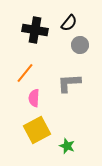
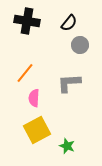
black cross: moved 8 px left, 9 px up
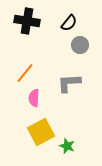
yellow square: moved 4 px right, 2 px down
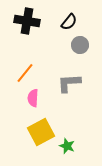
black semicircle: moved 1 px up
pink semicircle: moved 1 px left
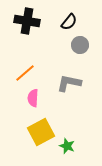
orange line: rotated 10 degrees clockwise
gray L-shape: rotated 15 degrees clockwise
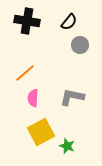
gray L-shape: moved 3 px right, 14 px down
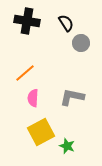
black semicircle: moved 3 px left, 1 px down; rotated 72 degrees counterclockwise
gray circle: moved 1 px right, 2 px up
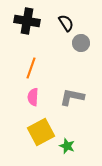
orange line: moved 6 px right, 5 px up; rotated 30 degrees counterclockwise
pink semicircle: moved 1 px up
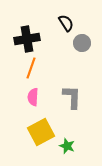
black cross: moved 18 px down; rotated 20 degrees counterclockwise
gray circle: moved 1 px right
gray L-shape: rotated 80 degrees clockwise
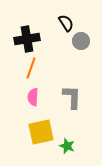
gray circle: moved 1 px left, 2 px up
yellow square: rotated 16 degrees clockwise
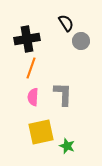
gray L-shape: moved 9 px left, 3 px up
